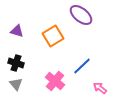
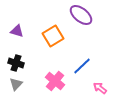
gray triangle: rotated 24 degrees clockwise
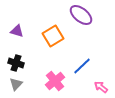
pink cross: rotated 12 degrees clockwise
pink arrow: moved 1 px right, 1 px up
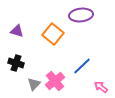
purple ellipse: rotated 45 degrees counterclockwise
orange square: moved 2 px up; rotated 20 degrees counterclockwise
gray triangle: moved 18 px right
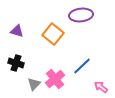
pink cross: moved 2 px up
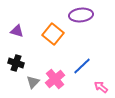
gray triangle: moved 1 px left, 2 px up
